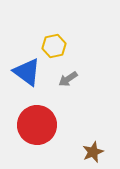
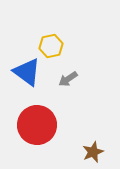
yellow hexagon: moved 3 px left
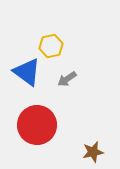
gray arrow: moved 1 px left
brown star: rotated 10 degrees clockwise
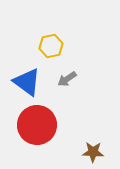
blue triangle: moved 10 px down
brown star: rotated 15 degrees clockwise
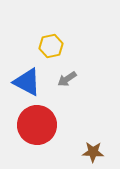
blue triangle: rotated 8 degrees counterclockwise
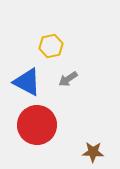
gray arrow: moved 1 px right
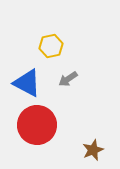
blue triangle: moved 1 px down
brown star: moved 2 px up; rotated 25 degrees counterclockwise
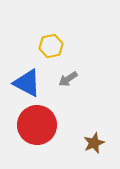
brown star: moved 1 px right, 7 px up
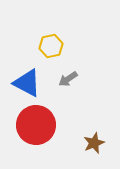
red circle: moved 1 px left
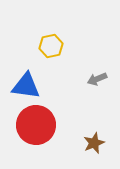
gray arrow: moved 29 px right; rotated 12 degrees clockwise
blue triangle: moved 1 px left, 3 px down; rotated 20 degrees counterclockwise
